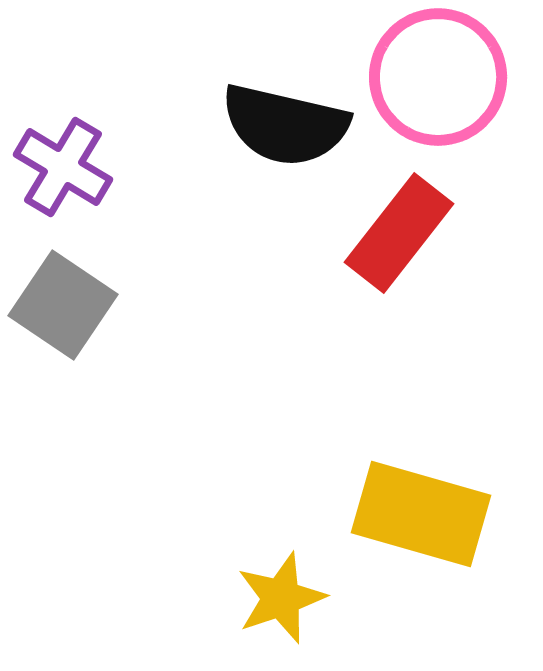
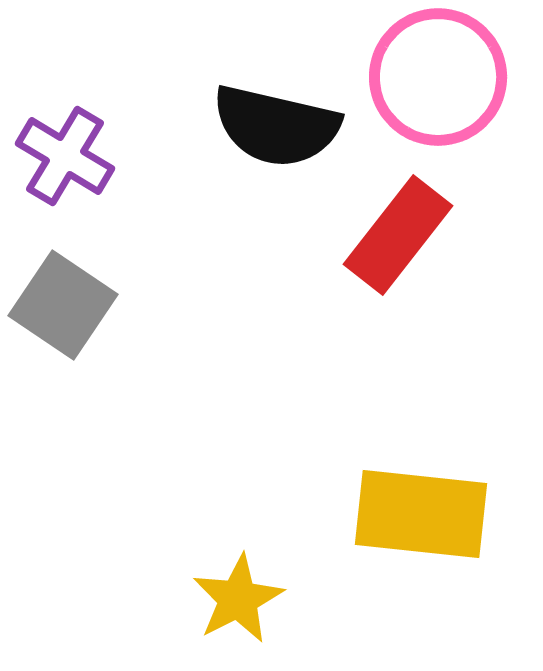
black semicircle: moved 9 px left, 1 px down
purple cross: moved 2 px right, 11 px up
red rectangle: moved 1 px left, 2 px down
yellow rectangle: rotated 10 degrees counterclockwise
yellow star: moved 43 px left, 1 px down; rotated 8 degrees counterclockwise
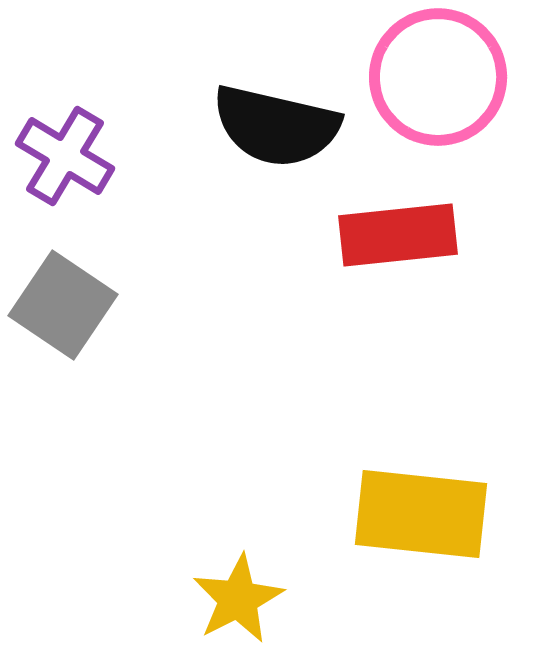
red rectangle: rotated 46 degrees clockwise
